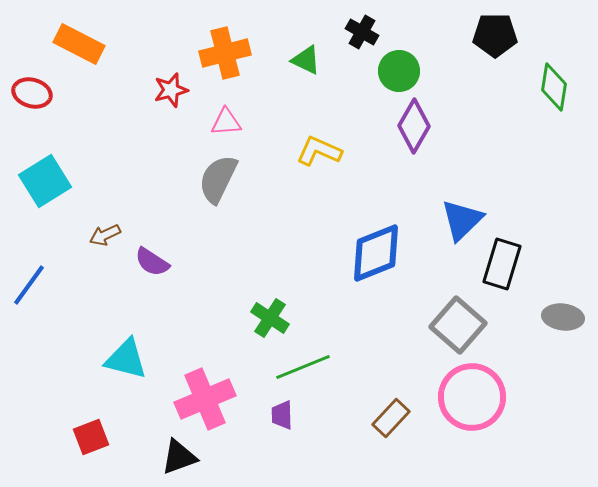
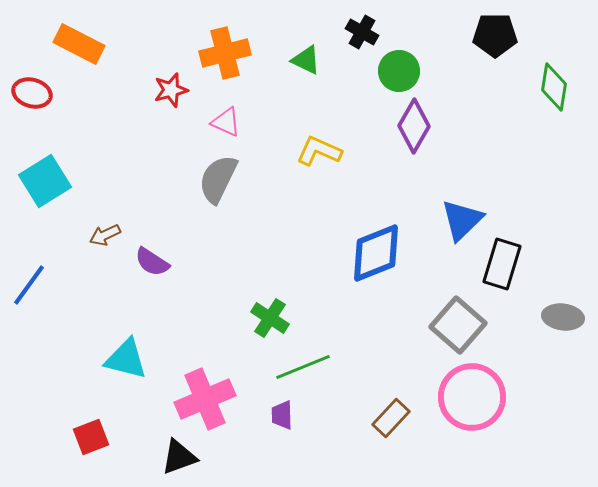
pink triangle: rotated 28 degrees clockwise
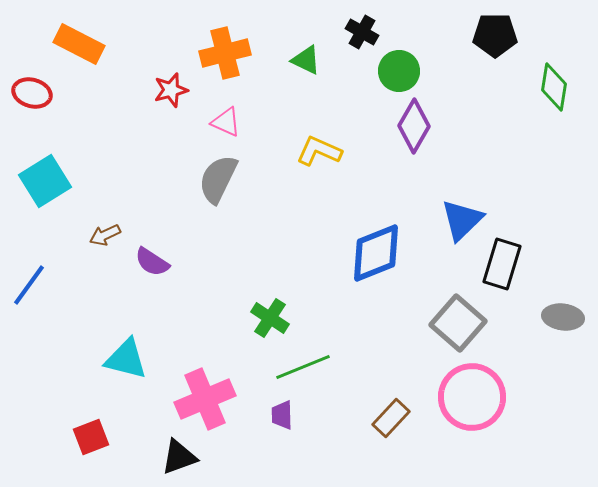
gray square: moved 2 px up
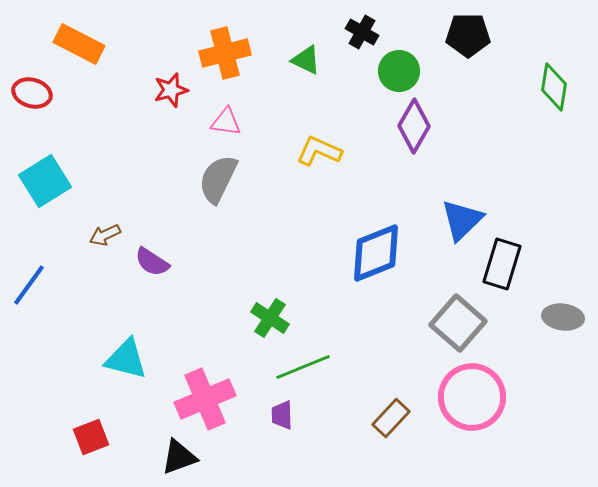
black pentagon: moved 27 px left
pink triangle: rotated 16 degrees counterclockwise
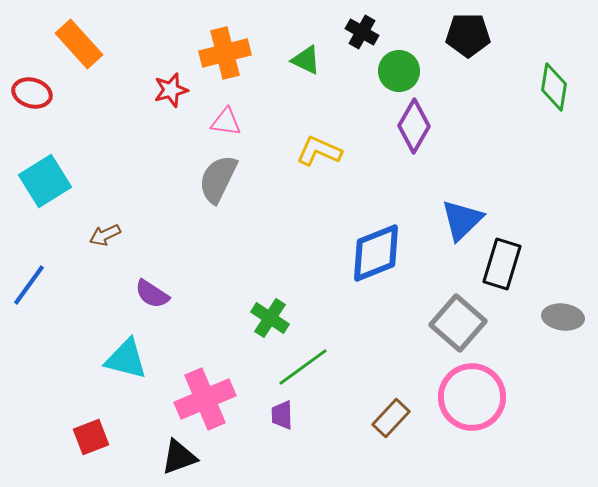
orange rectangle: rotated 21 degrees clockwise
purple semicircle: moved 32 px down
green line: rotated 14 degrees counterclockwise
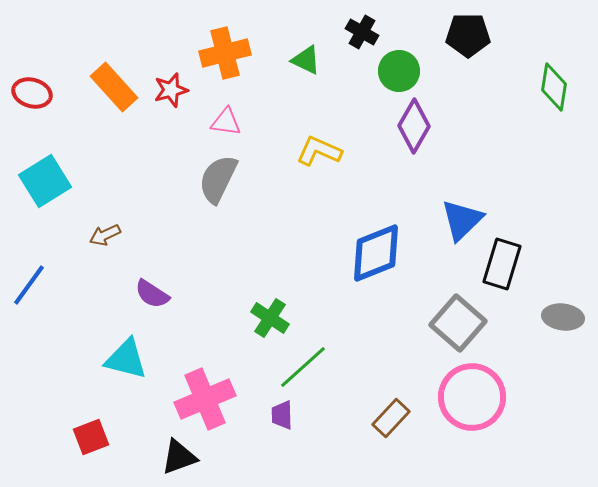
orange rectangle: moved 35 px right, 43 px down
green line: rotated 6 degrees counterclockwise
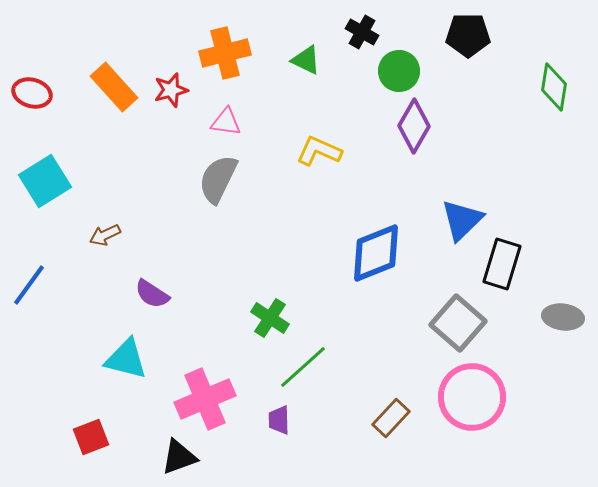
purple trapezoid: moved 3 px left, 5 px down
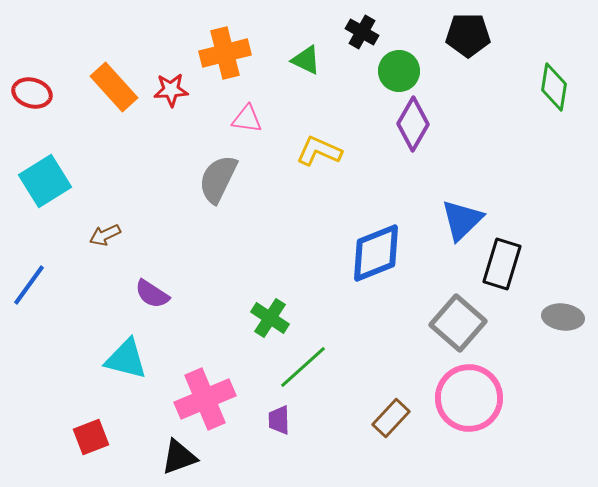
red star: rotated 12 degrees clockwise
pink triangle: moved 21 px right, 3 px up
purple diamond: moved 1 px left, 2 px up
pink circle: moved 3 px left, 1 px down
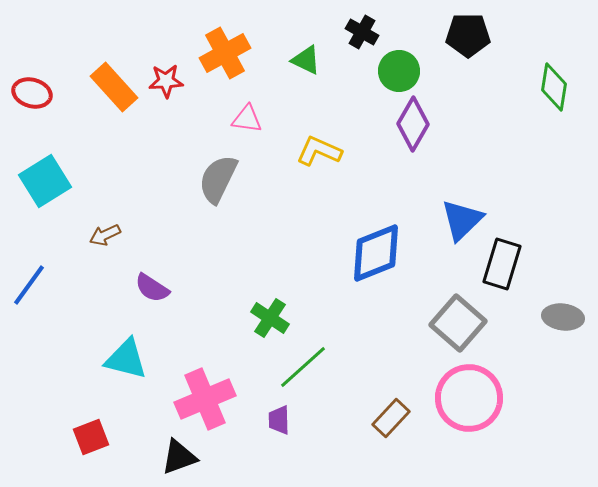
orange cross: rotated 15 degrees counterclockwise
red star: moved 5 px left, 9 px up
purple semicircle: moved 6 px up
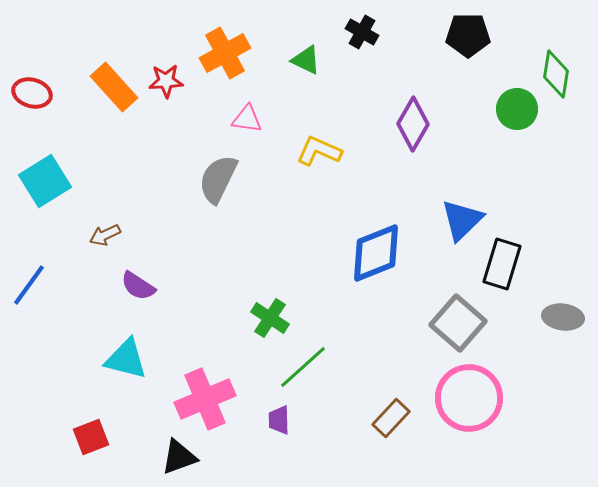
green circle: moved 118 px right, 38 px down
green diamond: moved 2 px right, 13 px up
purple semicircle: moved 14 px left, 2 px up
